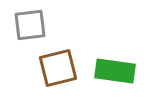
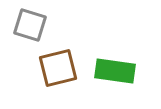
gray square: rotated 24 degrees clockwise
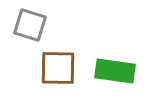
brown square: rotated 15 degrees clockwise
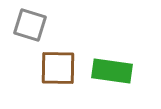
green rectangle: moved 3 px left
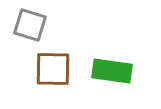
brown square: moved 5 px left, 1 px down
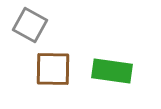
gray square: rotated 12 degrees clockwise
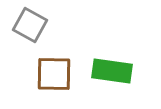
brown square: moved 1 px right, 5 px down
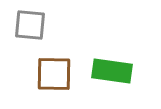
gray square: rotated 24 degrees counterclockwise
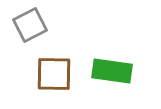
gray square: rotated 32 degrees counterclockwise
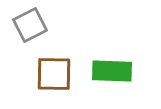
green rectangle: rotated 6 degrees counterclockwise
